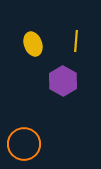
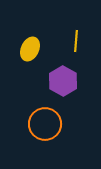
yellow ellipse: moved 3 px left, 5 px down; rotated 45 degrees clockwise
orange circle: moved 21 px right, 20 px up
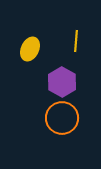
purple hexagon: moved 1 px left, 1 px down
orange circle: moved 17 px right, 6 px up
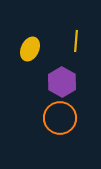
orange circle: moved 2 px left
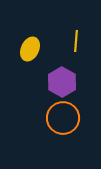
orange circle: moved 3 px right
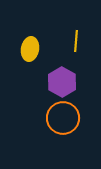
yellow ellipse: rotated 15 degrees counterclockwise
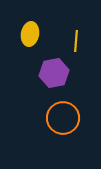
yellow ellipse: moved 15 px up
purple hexagon: moved 8 px left, 9 px up; rotated 20 degrees clockwise
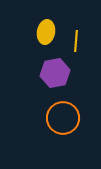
yellow ellipse: moved 16 px right, 2 px up
purple hexagon: moved 1 px right
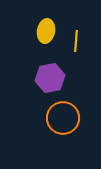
yellow ellipse: moved 1 px up
purple hexagon: moved 5 px left, 5 px down
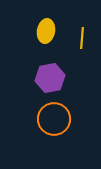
yellow line: moved 6 px right, 3 px up
orange circle: moved 9 px left, 1 px down
